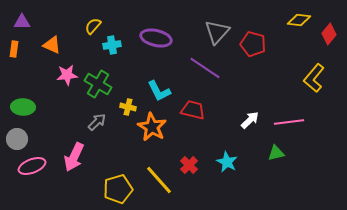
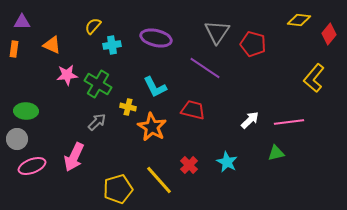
gray triangle: rotated 8 degrees counterclockwise
cyan L-shape: moved 4 px left, 4 px up
green ellipse: moved 3 px right, 4 px down
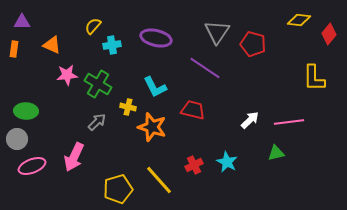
yellow L-shape: rotated 40 degrees counterclockwise
orange star: rotated 12 degrees counterclockwise
red cross: moved 5 px right; rotated 18 degrees clockwise
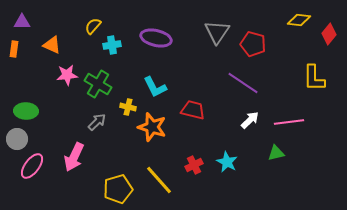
purple line: moved 38 px right, 15 px down
pink ellipse: rotated 32 degrees counterclockwise
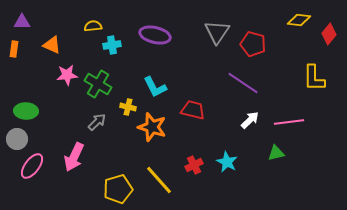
yellow semicircle: rotated 42 degrees clockwise
purple ellipse: moved 1 px left, 3 px up
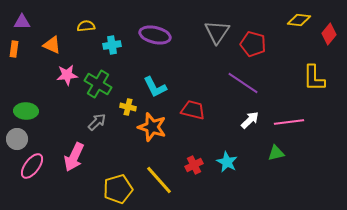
yellow semicircle: moved 7 px left
